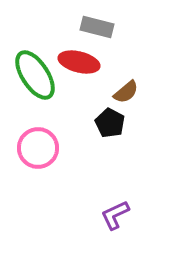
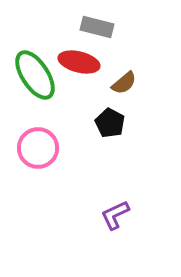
brown semicircle: moved 2 px left, 9 px up
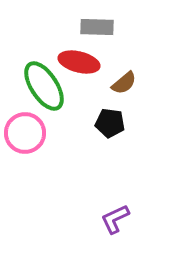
gray rectangle: rotated 12 degrees counterclockwise
green ellipse: moved 9 px right, 11 px down
black pentagon: rotated 20 degrees counterclockwise
pink circle: moved 13 px left, 15 px up
purple L-shape: moved 4 px down
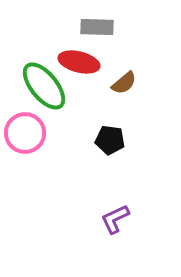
green ellipse: rotated 6 degrees counterclockwise
black pentagon: moved 17 px down
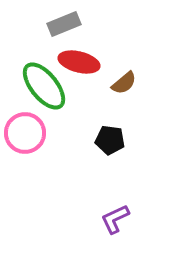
gray rectangle: moved 33 px left, 3 px up; rotated 24 degrees counterclockwise
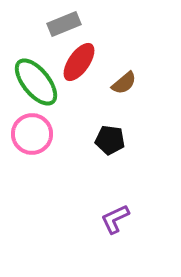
red ellipse: rotated 69 degrees counterclockwise
green ellipse: moved 8 px left, 4 px up
pink circle: moved 7 px right, 1 px down
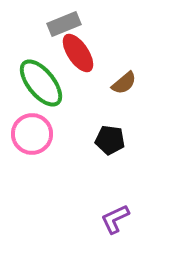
red ellipse: moved 1 px left, 9 px up; rotated 69 degrees counterclockwise
green ellipse: moved 5 px right, 1 px down
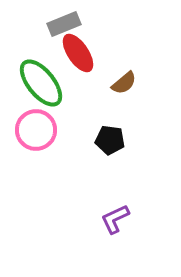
pink circle: moved 4 px right, 4 px up
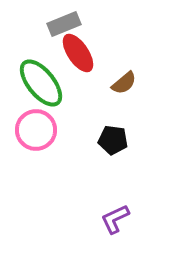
black pentagon: moved 3 px right
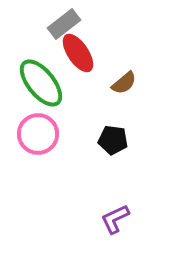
gray rectangle: rotated 16 degrees counterclockwise
pink circle: moved 2 px right, 4 px down
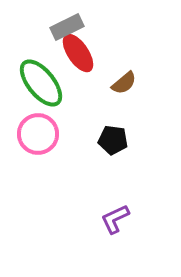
gray rectangle: moved 3 px right, 3 px down; rotated 12 degrees clockwise
